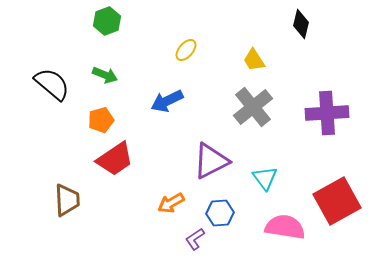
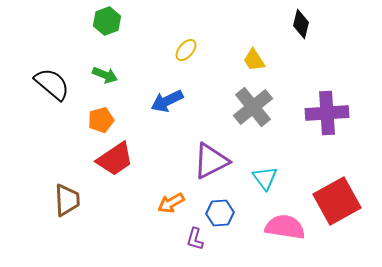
purple L-shape: rotated 40 degrees counterclockwise
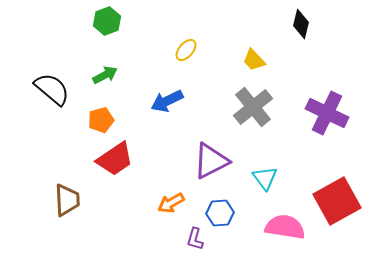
yellow trapezoid: rotated 10 degrees counterclockwise
green arrow: rotated 50 degrees counterclockwise
black semicircle: moved 5 px down
purple cross: rotated 30 degrees clockwise
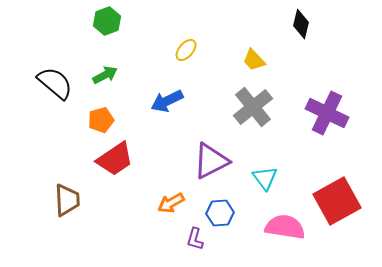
black semicircle: moved 3 px right, 6 px up
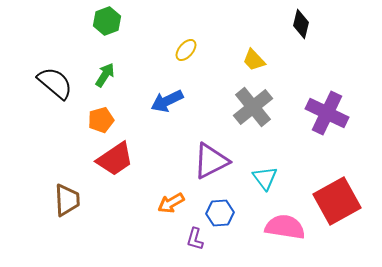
green arrow: rotated 30 degrees counterclockwise
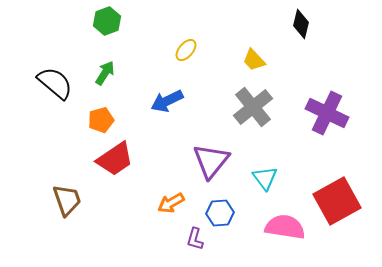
green arrow: moved 2 px up
purple triangle: rotated 24 degrees counterclockwise
brown trapezoid: rotated 16 degrees counterclockwise
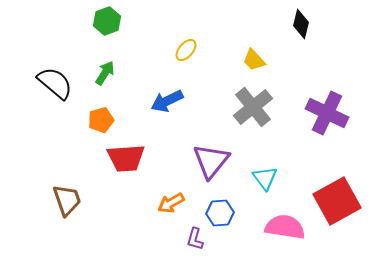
red trapezoid: moved 11 px right, 1 px up; rotated 30 degrees clockwise
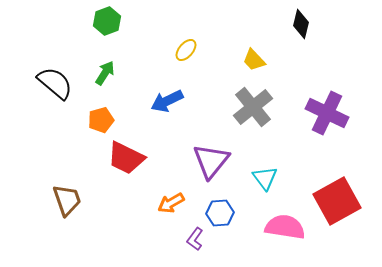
red trapezoid: rotated 30 degrees clockwise
purple L-shape: rotated 20 degrees clockwise
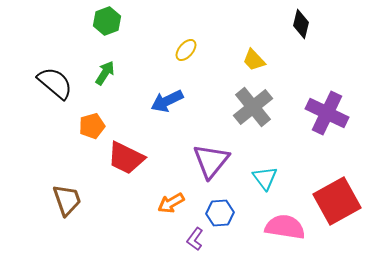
orange pentagon: moved 9 px left, 6 px down
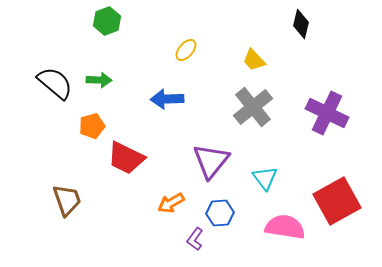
green arrow: moved 6 px left, 7 px down; rotated 60 degrees clockwise
blue arrow: moved 2 px up; rotated 24 degrees clockwise
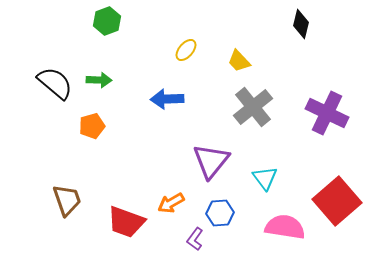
yellow trapezoid: moved 15 px left, 1 px down
red trapezoid: moved 64 px down; rotated 6 degrees counterclockwise
red square: rotated 12 degrees counterclockwise
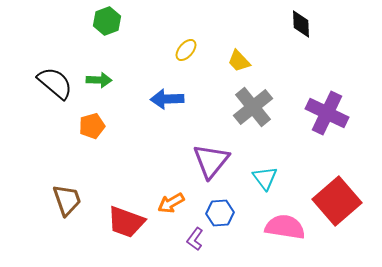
black diamond: rotated 16 degrees counterclockwise
